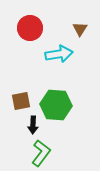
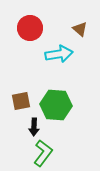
brown triangle: rotated 21 degrees counterclockwise
black arrow: moved 1 px right, 2 px down
green L-shape: moved 2 px right
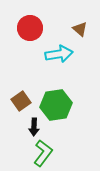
brown square: rotated 24 degrees counterclockwise
green hexagon: rotated 12 degrees counterclockwise
